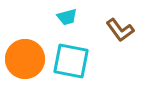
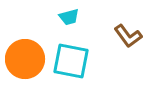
cyan trapezoid: moved 2 px right
brown L-shape: moved 8 px right, 6 px down
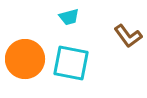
cyan square: moved 2 px down
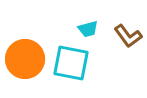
cyan trapezoid: moved 19 px right, 12 px down
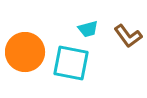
orange circle: moved 7 px up
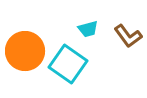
orange circle: moved 1 px up
cyan square: moved 3 px left, 1 px down; rotated 24 degrees clockwise
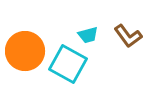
cyan trapezoid: moved 6 px down
cyan square: rotated 6 degrees counterclockwise
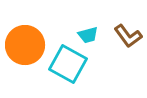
orange circle: moved 6 px up
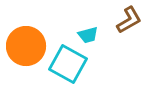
brown L-shape: moved 1 px right, 16 px up; rotated 84 degrees counterclockwise
orange circle: moved 1 px right, 1 px down
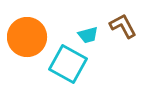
brown L-shape: moved 6 px left, 6 px down; rotated 88 degrees counterclockwise
orange circle: moved 1 px right, 9 px up
